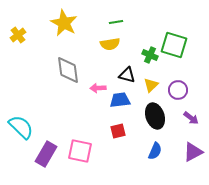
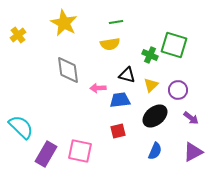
black ellipse: rotated 70 degrees clockwise
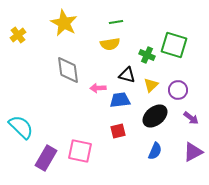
green cross: moved 3 px left
purple rectangle: moved 4 px down
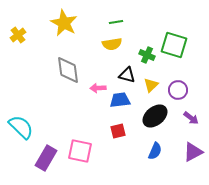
yellow semicircle: moved 2 px right
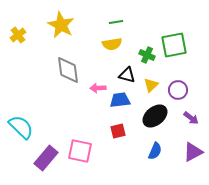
yellow star: moved 3 px left, 2 px down
green square: rotated 28 degrees counterclockwise
purple rectangle: rotated 10 degrees clockwise
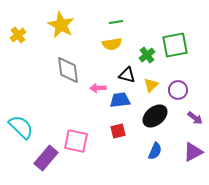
green square: moved 1 px right
green cross: rotated 28 degrees clockwise
purple arrow: moved 4 px right
pink square: moved 4 px left, 10 px up
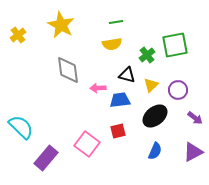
pink square: moved 11 px right, 3 px down; rotated 25 degrees clockwise
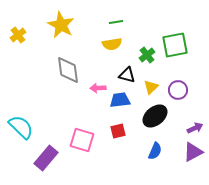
yellow triangle: moved 2 px down
purple arrow: moved 10 px down; rotated 63 degrees counterclockwise
pink square: moved 5 px left, 4 px up; rotated 20 degrees counterclockwise
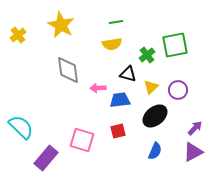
black triangle: moved 1 px right, 1 px up
purple arrow: rotated 21 degrees counterclockwise
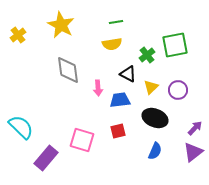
black triangle: rotated 12 degrees clockwise
pink arrow: rotated 91 degrees counterclockwise
black ellipse: moved 2 px down; rotated 60 degrees clockwise
purple triangle: rotated 10 degrees counterclockwise
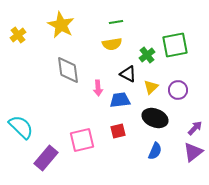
pink square: rotated 30 degrees counterclockwise
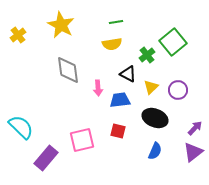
green square: moved 2 px left, 3 px up; rotated 28 degrees counterclockwise
red square: rotated 28 degrees clockwise
